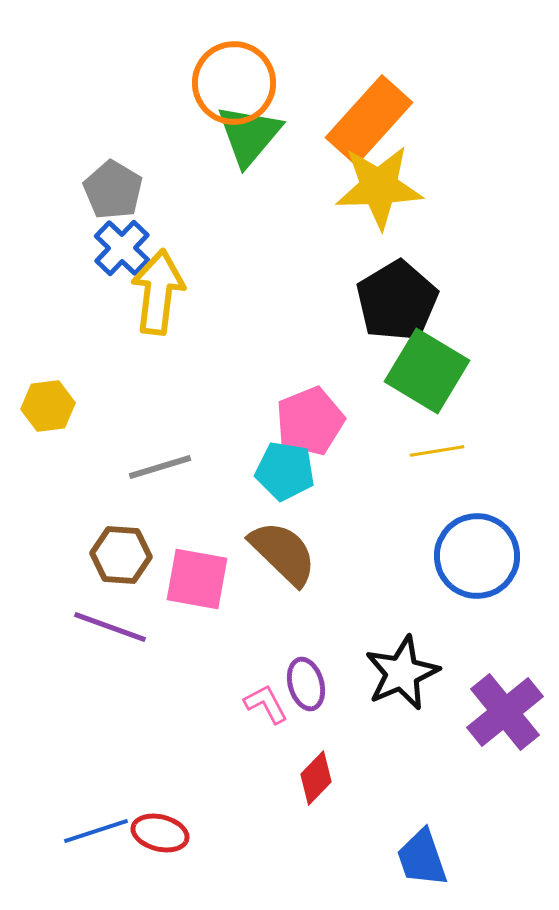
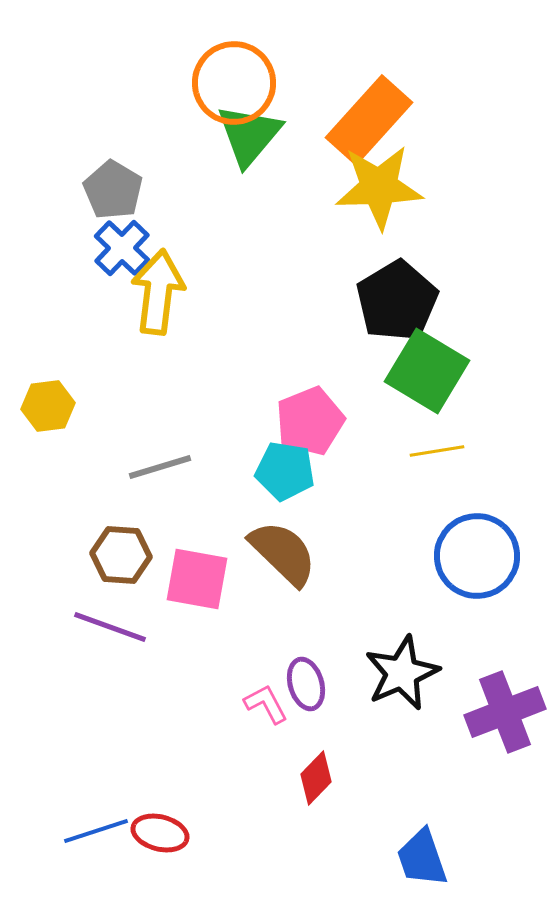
purple cross: rotated 18 degrees clockwise
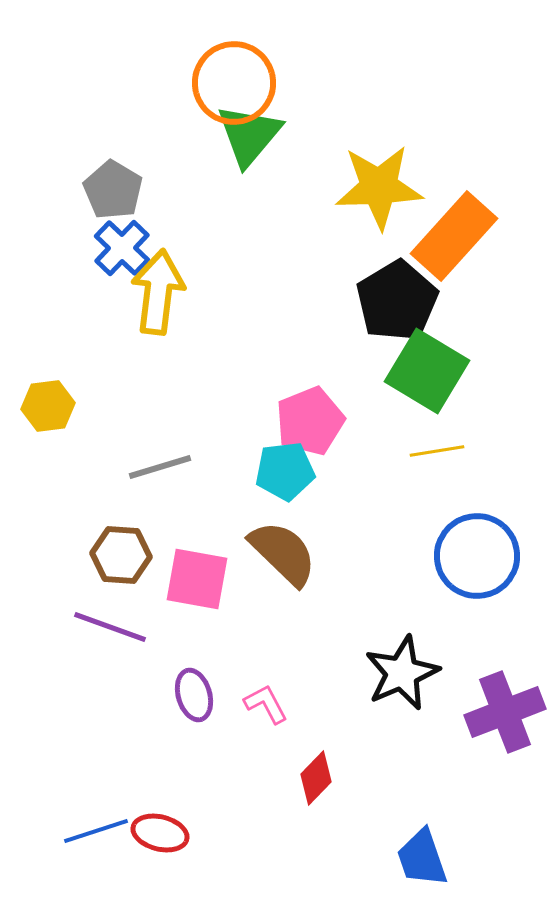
orange rectangle: moved 85 px right, 116 px down
cyan pentagon: rotated 16 degrees counterclockwise
purple ellipse: moved 112 px left, 11 px down
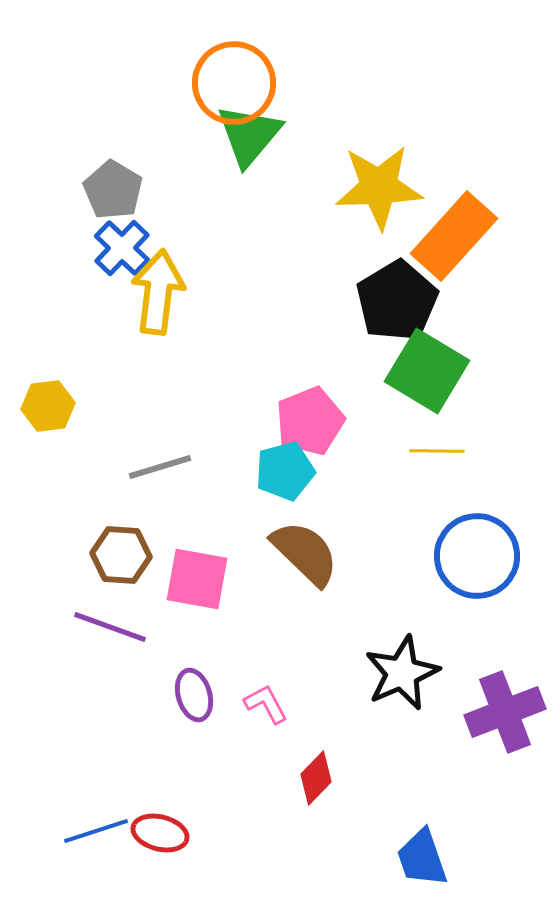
yellow line: rotated 10 degrees clockwise
cyan pentagon: rotated 8 degrees counterclockwise
brown semicircle: moved 22 px right
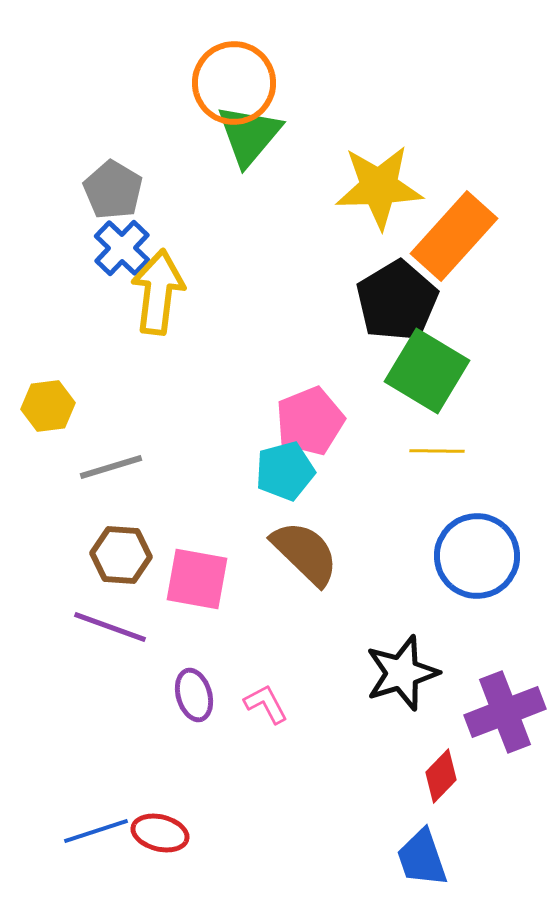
gray line: moved 49 px left
black star: rotated 6 degrees clockwise
red diamond: moved 125 px right, 2 px up
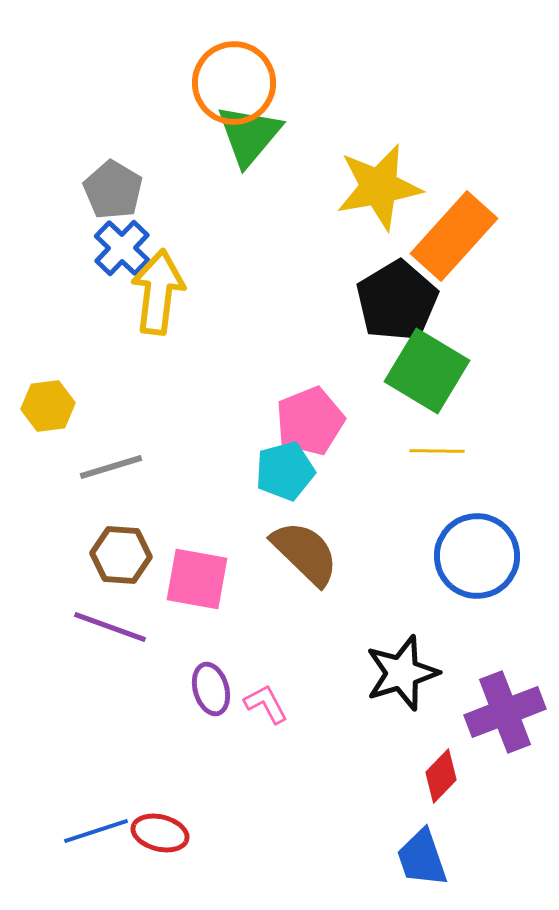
yellow star: rotated 8 degrees counterclockwise
purple ellipse: moved 17 px right, 6 px up
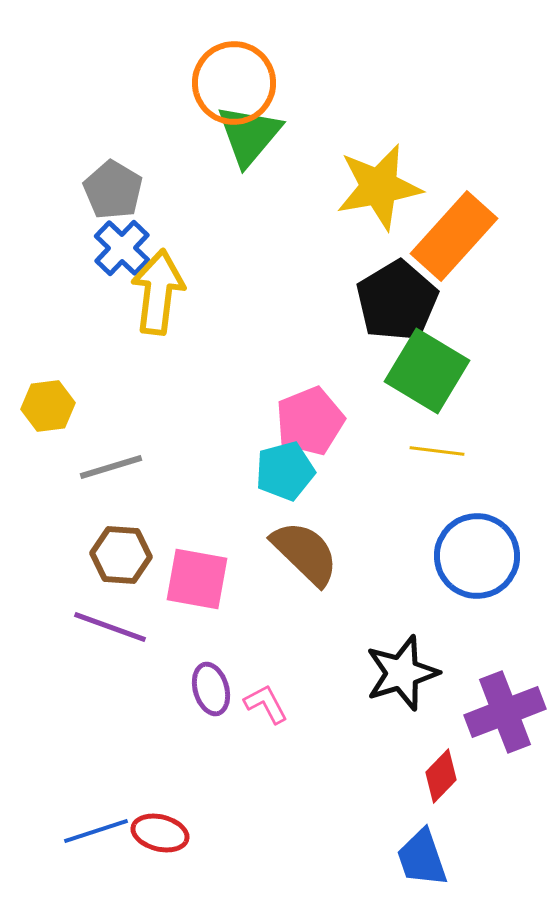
yellow line: rotated 6 degrees clockwise
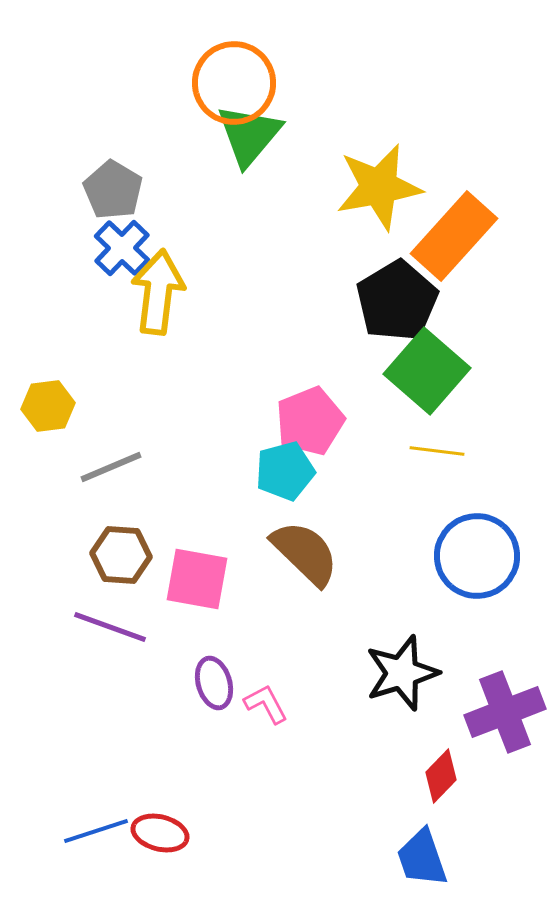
green square: rotated 10 degrees clockwise
gray line: rotated 6 degrees counterclockwise
purple ellipse: moved 3 px right, 6 px up
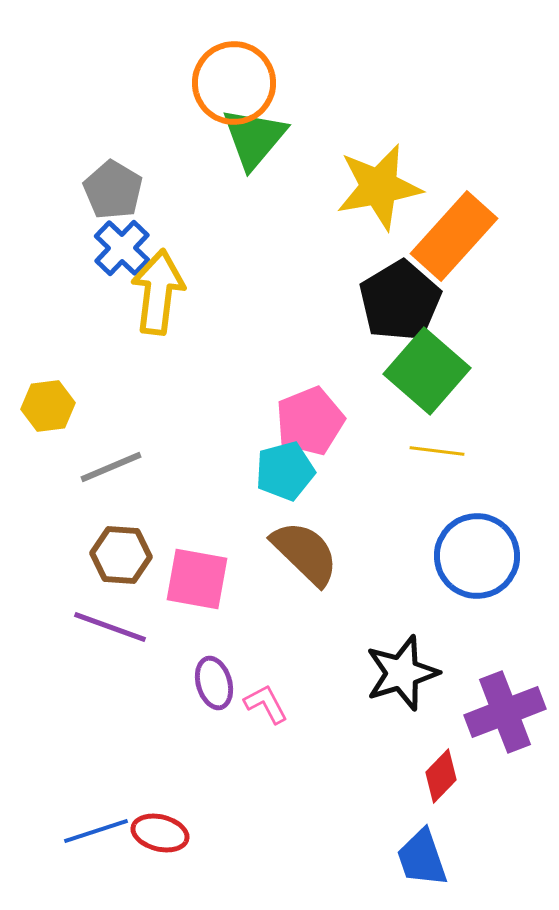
green triangle: moved 5 px right, 3 px down
black pentagon: moved 3 px right
